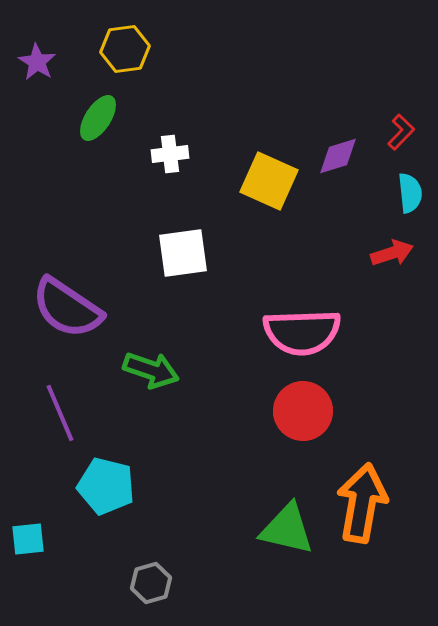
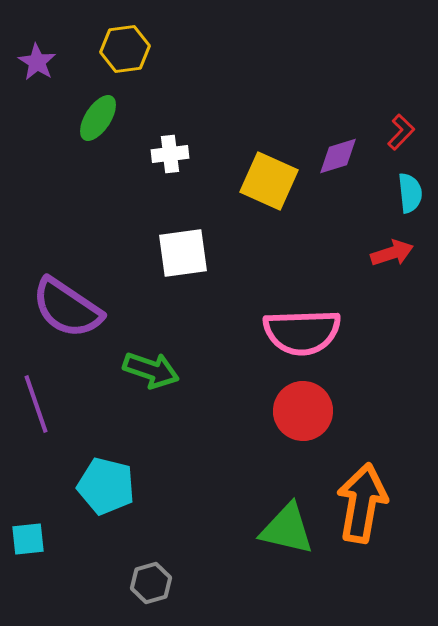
purple line: moved 24 px left, 9 px up; rotated 4 degrees clockwise
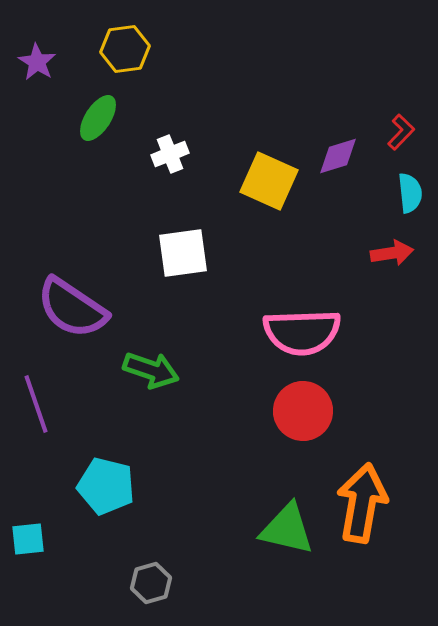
white cross: rotated 15 degrees counterclockwise
red arrow: rotated 9 degrees clockwise
purple semicircle: moved 5 px right
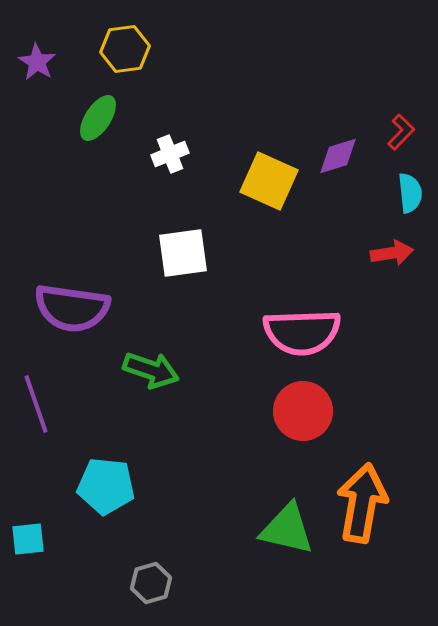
purple semicircle: rotated 26 degrees counterclockwise
cyan pentagon: rotated 8 degrees counterclockwise
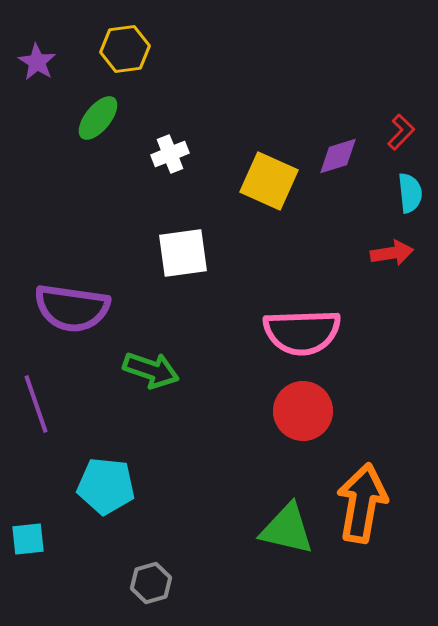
green ellipse: rotated 6 degrees clockwise
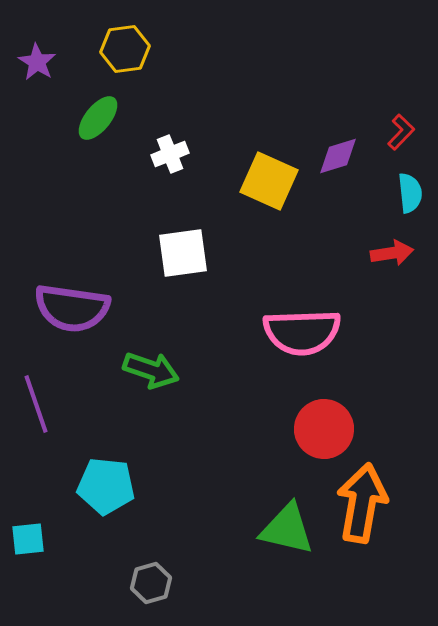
red circle: moved 21 px right, 18 px down
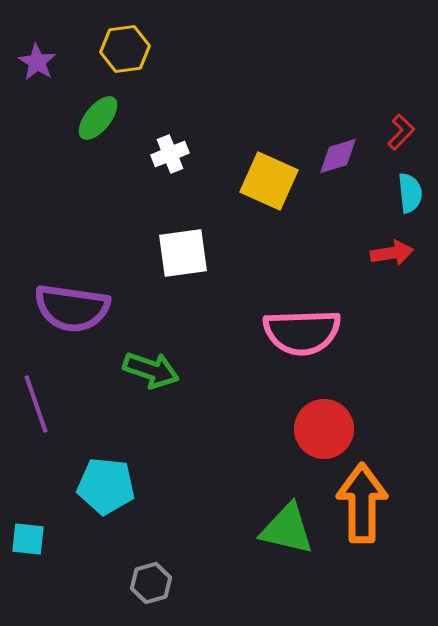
orange arrow: rotated 10 degrees counterclockwise
cyan square: rotated 12 degrees clockwise
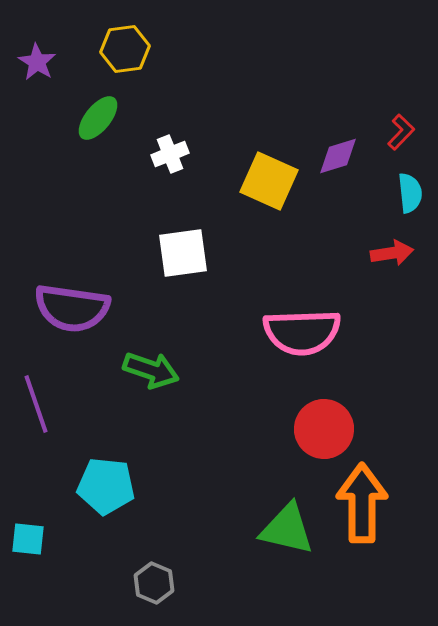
gray hexagon: moved 3 px right; rotated 21 degrees counterclockwise
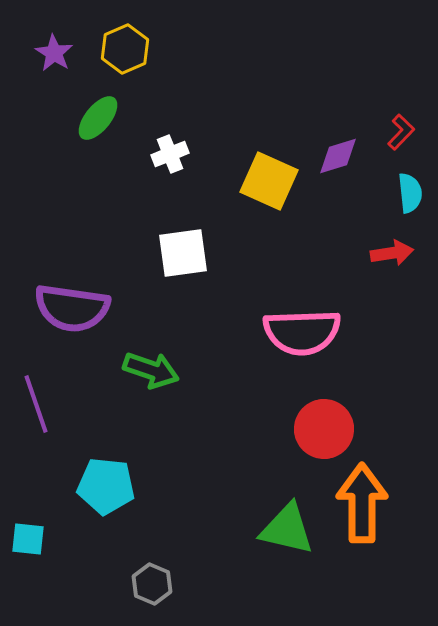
yellow hexagon: rotated 15 degrees counterclockwise
purple star: moved 17 px right, 9 px up
gray hexagon: moved 2 px left, 1 px down
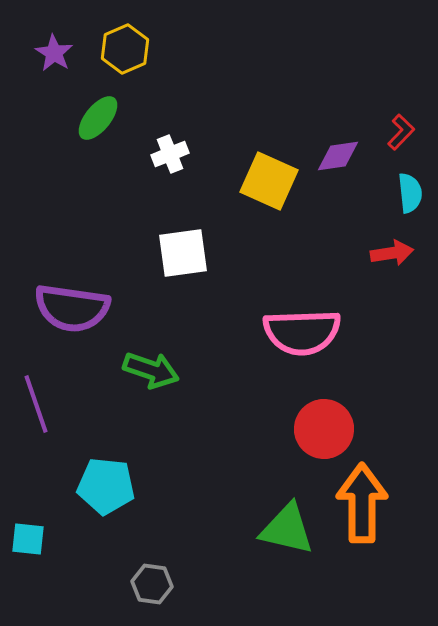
purple diamond: rotated 9 degrees clockwise
gray hexagon: rotated 15 degrees counterclockwise
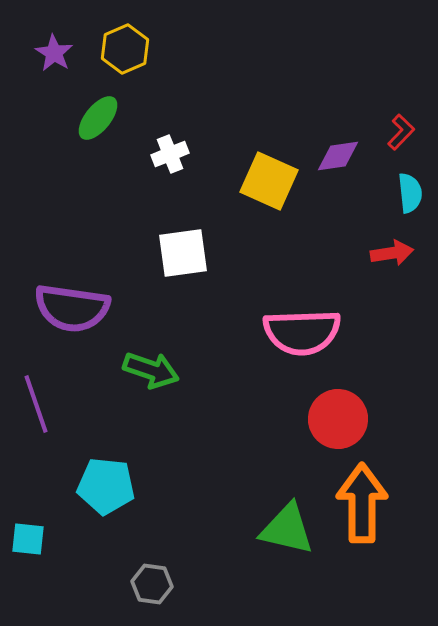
red circle: moved 14 px right, 10 px up
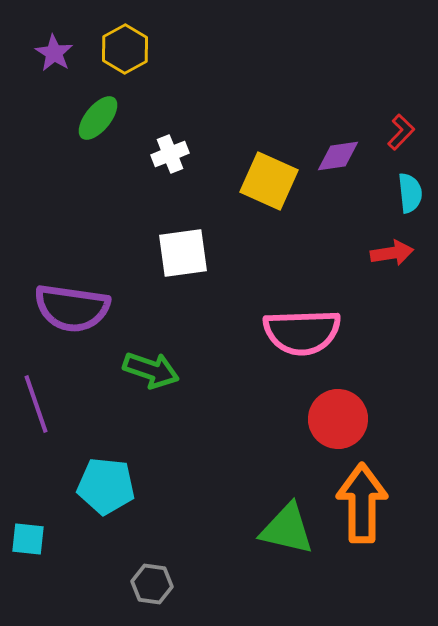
yellow hexagon: rotated 6 degrees counterclockwise
